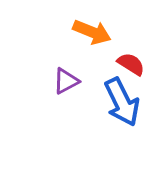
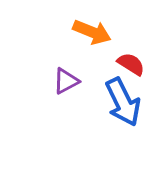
blue arrow: moved 1 px right
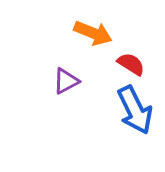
orange arrow: moved 1 px right, 1 px down
blue arrow: moved 12 px right, 8 px down
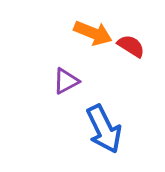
red semicircle: moved 18 px up
blue arrow: moved 31 px left, 19 px down
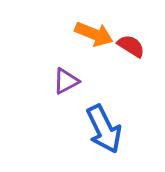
orange arrow: moved 1 px right, 1 px down
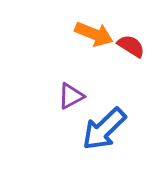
purple triangle: moved 5 px right, 15 px down
blue arrow: rotated 72 degrees clockwise
